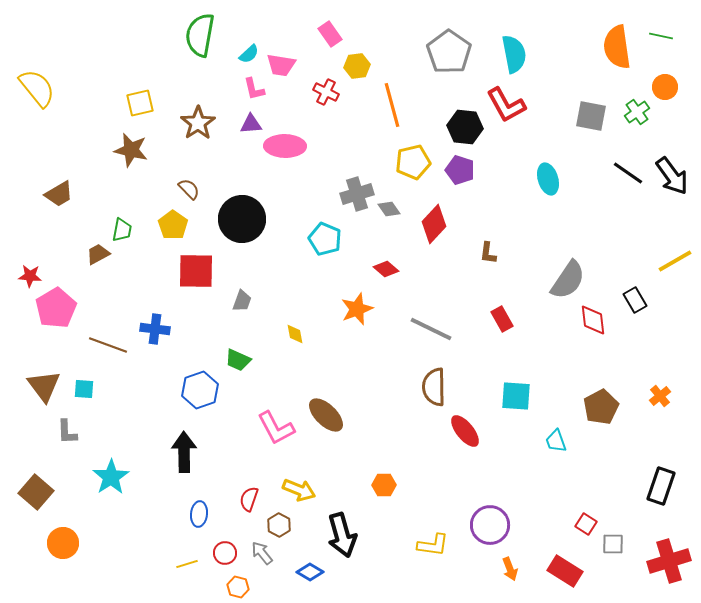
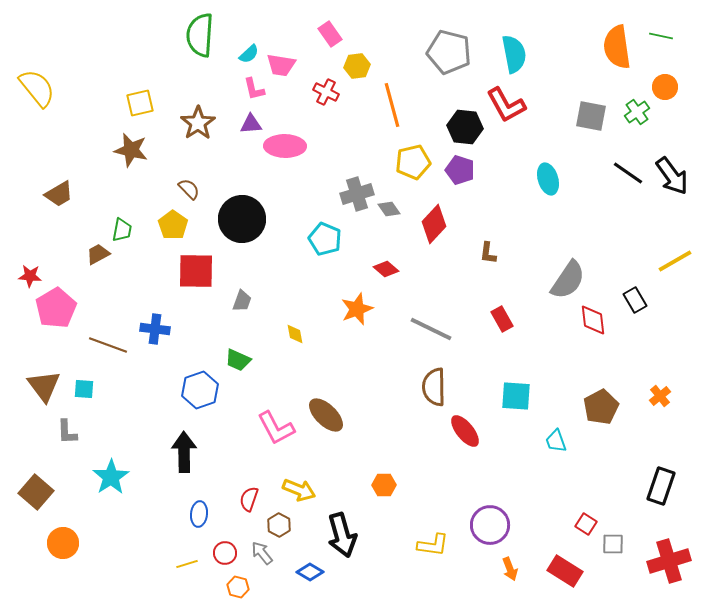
green semicircle at (200, 35): rotated 6 degrees counterclockwise
gray pentagon at (449, 52): rotated 21 degrees counterclockwise
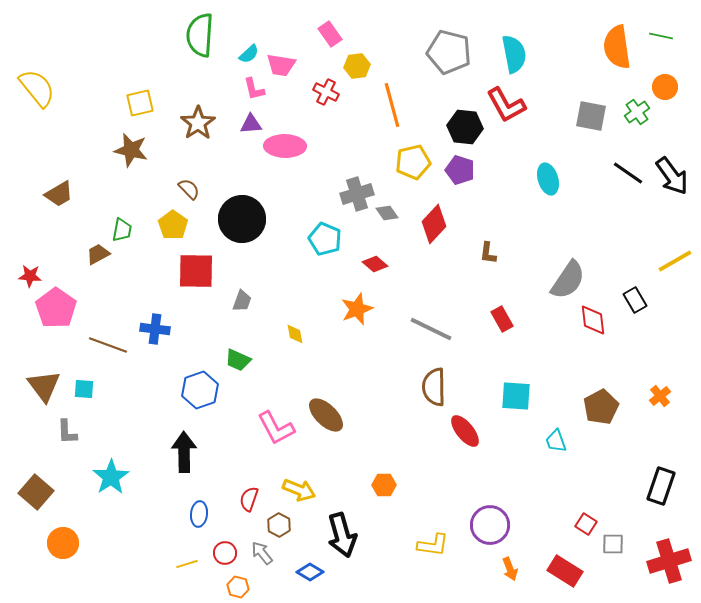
gray diamond at (389, 209): moved 2 px left, 4 px down
red diamond at (386, 269): moved 11 px left, 5 px up
pink pentagon at (56, 308): rotated 6 degrees counterclockwise
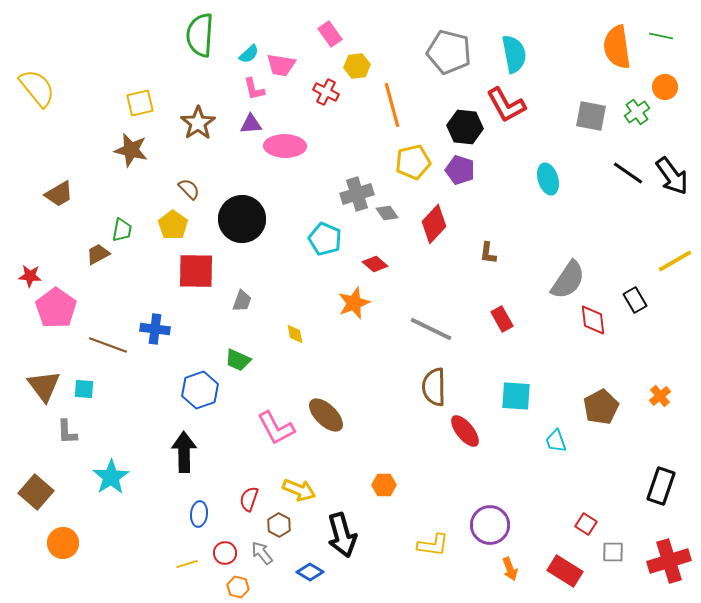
orange star at (357, 309): moved 3 px left, 6 px up
gray square at (613, 544): moved 8 px down
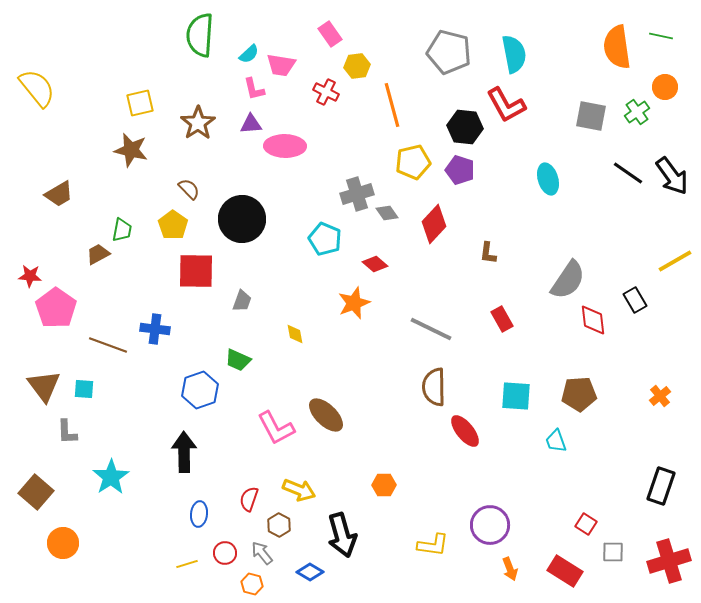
brown pentagon at (601, 407): moved 22 px left, 13 px up; rotated 24 degrees clockwise
orange hexagon at (238, 587): moved 14 px right, 3 px up
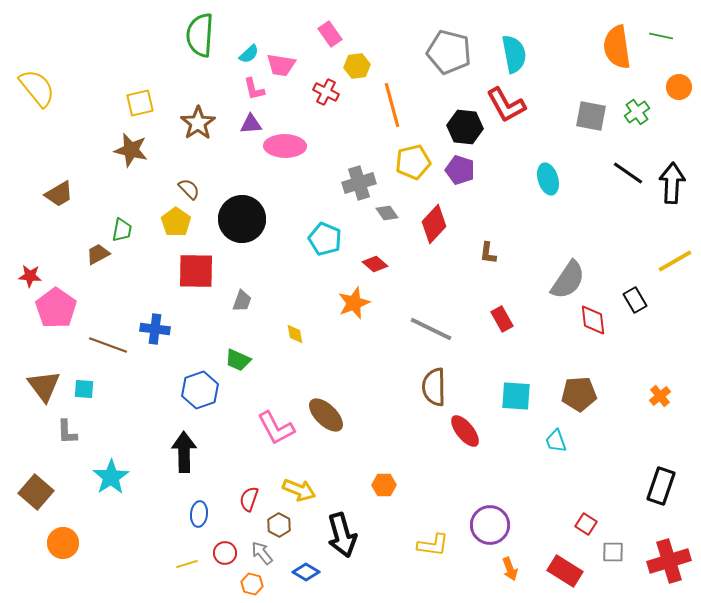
orange circle at (665, 87): moved 14 px right
black arrow at (672, 176): moved 7 px down; rotated 141 degrees counterclockwise
gray cross at (357, 194): moved 2 px right, 11 px up
yellow pentagon at (173, 225): moved 3 px right, 3 px up
blue diamond at (310, 572): moved 4 px left
